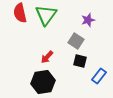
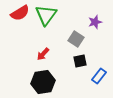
red semicircle: rotated 108 degrees counterclockwise
purple star: moved 7 px right, 2 px down
gray square: moved 2 px up
red arrow: moved 4 px left, 3 px up
black square: rotated 24 degrees counterclockwise
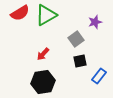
green triangle: rotated 25 degrees clockwise
gray square: rotated 21 degrees clockwise
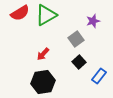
purple star: moved 2 px left, 1 px up
black square: moved 1 px left, 1 px down; rotated 32 degrees counterclockwise
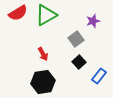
red semicircle: moved 2 px left
red arrow: rotated 72 degrees counterclockwise
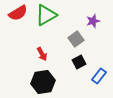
red arrow: moved 1 px left
black square: rotated 16 degrees clockwise
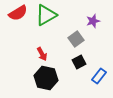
black hexagon: moved 3 px right, 4 px up; rotated 20 degrees clockwise
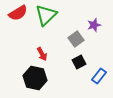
green triangle: rotated 15 degrees counterclockwise
purple star: moved 1 px right, 4 px down
black hexagon: moved 11 px left
